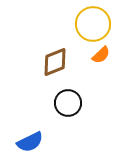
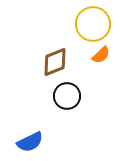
black circle: moved 1 px left, 7 px up
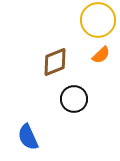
yellow circle: moved 5 px right, 4 px up
black circle: moved 7 px right, 3 px down
blue semicircle: moved 2 px left, 5 px up; rotated 92 degrees clockwise
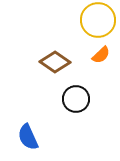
brown diamond: rotated 56 degrees clockwise
black circle: moved 2 px right
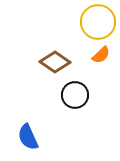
yellow circle: moved 2 px down
black circle: moved 1 px left, 4 px up
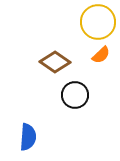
blue semicircle: rotated 152 degrees counterclockwise
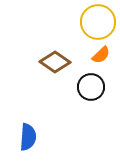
black circle: moved 16 px right, 8 px up
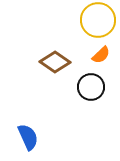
yellow circle: moved 2 px up
blue semicircle: rotated 28 degrees counterclockwise
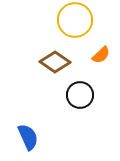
yellow circle: moved 23 px left
black circle: moved 11 px left, 8 px down
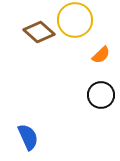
brown diamond: moved 16 px left, 30 px up; rotated 8 degrees clockwise
black circle: moved 21 px right
